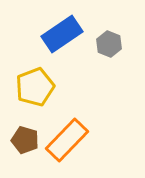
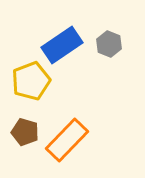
blue rectangle: moved 11 px down
yellow pentagon: moved 4 px left, 6 px up
brown pentagon: moved 8 px up
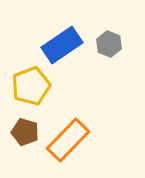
yellow pentagon: moved 5 px down
orange rectangle: moved 1 px right
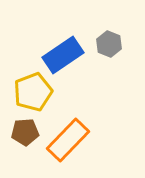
blue rectangle: moved 1 px right, 10 px down
yellow pentagon: moved 2 px right, 6 px down
brown pentagon: rotated 20 degrees counterclockwise
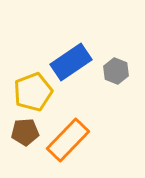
gray hexagon: moved 7 px right, 27 px down
blue rectangle: moved 8 px right, 7 px down
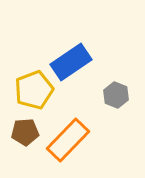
gray hexagon: moved 24 px down
yellow pentagon: moved 1 px right, 2 px up
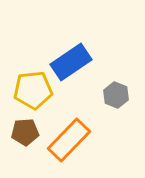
yellow pentagon: moved 1 px left; rotated 15 degrees clockwise
orange rectangle: moved 1 px right
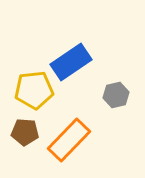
yellow pentagon: moved 1 px right
gray hexagon: rotated 25 degrees clockwise
brown pentagon: rotated 8 degrees clockwise
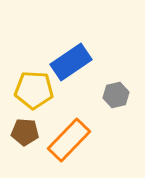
yellow pentagon: rotated 9 degrees clockwise
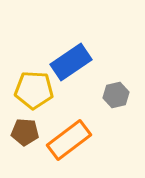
orange rectangle: rotated 9 degrees clockwise
